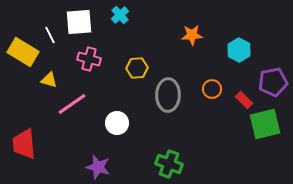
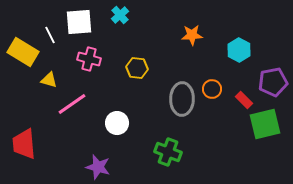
yellow hexagon: rotated 10 degrees clockwise
gray ellipse: moved 14 px right, 4 px down
green cross: moved 1 px left, 12 px up
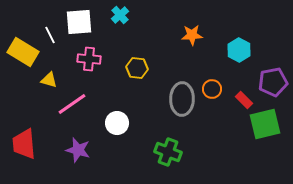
pink cross: rotated 10 degrees counterclockwise
purple star: moved 20 px left, 17 px up
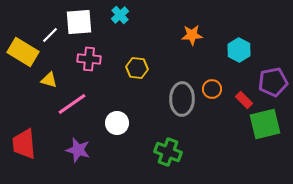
white line: rotated 72 degrees clockwise
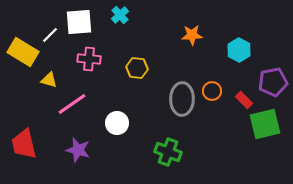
orange circle: moved 2 px down
red trapezoid: rotated 8 degrees counterclockwise
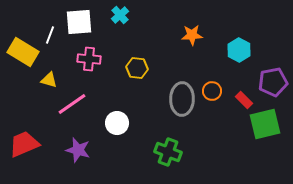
white line: rotated 24 degrees counterclockwise
red trapezoid: rotated 80 degrees clockwise
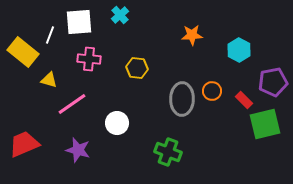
yellow rectangle: rotated 8 degrees clockwise
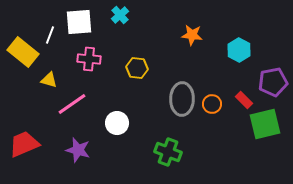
orange star: rotated 10 degrees clockwise
orange circle: moved 13 px down
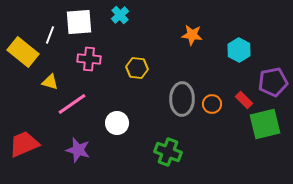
yellow triangle: moved 1 px right, 2 px down
